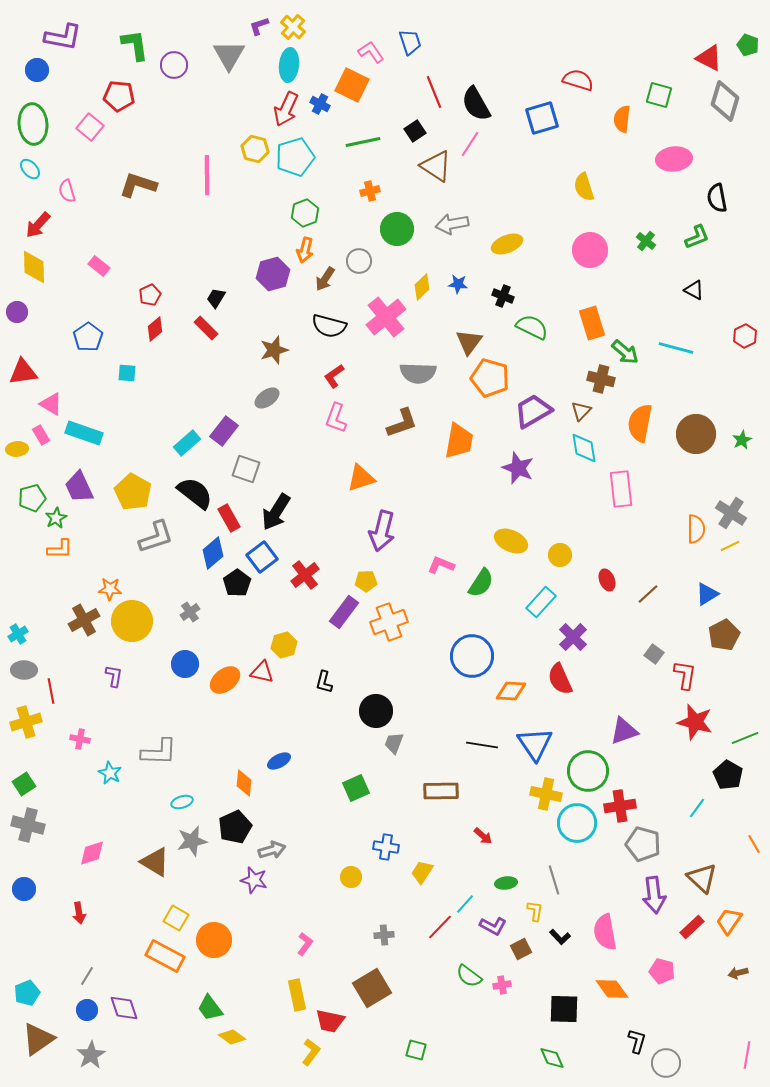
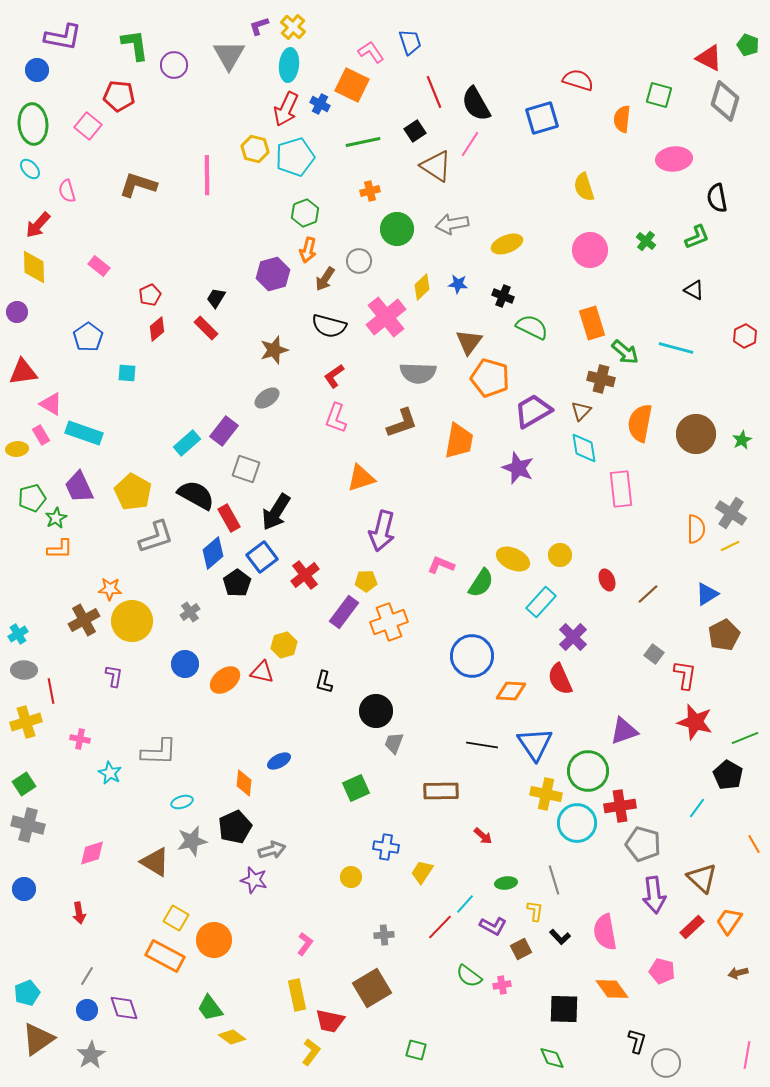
pink square at (90, 127): moved 2 px left, 1 px up
orange arrow at (305, 250): moved 3 px right
red diamond at (155, 329): moved 2 px right
black semicircle at (195, 493): moved 1 px right, 2 px down; rotated 9 degrees counterclockwise
yellow ellipse at (511, 541): moved 2 px right, 18 px down
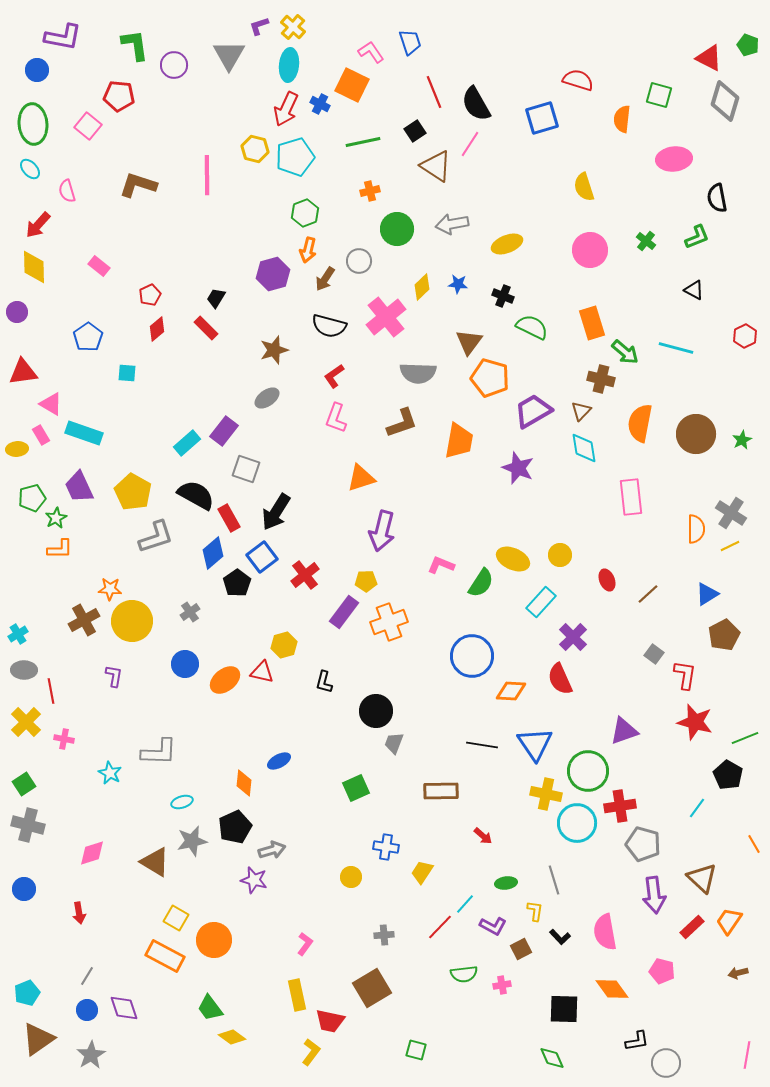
pink rectangle at (621, 489): moved 10 px right, 8 px down
yellow cross at (26, 722): rotated 28 degrees counterclockwise
pink cross at (80, 739): moved 16 px left
green semicircle at (469, 976): moved 5 px left, 2 px up; rotated 44 degrees counterclockwise
black L-shape at (637, 1041): rotated 65 degrees clockwise
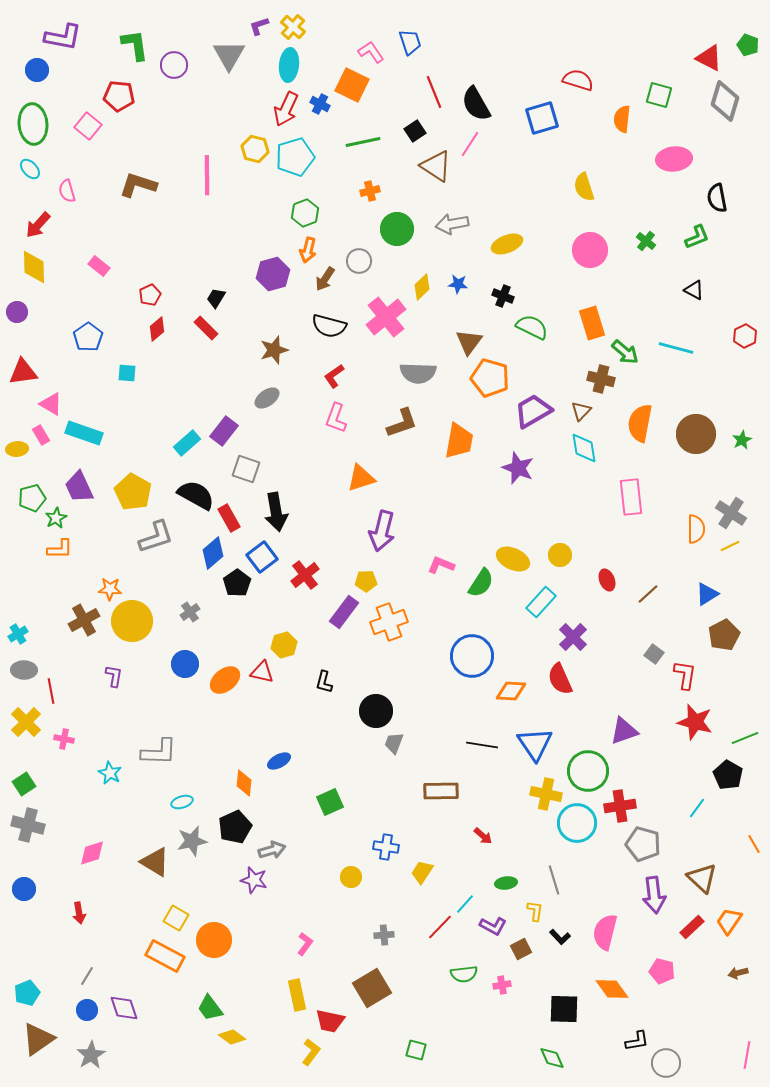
black arrow at (276, 512): rotated 42 degrees counterclockwise
green square at (356, 788): moved 26 px left, 14 px down
pink semicircle at (605, 932): rotated 24 degrees clockwise
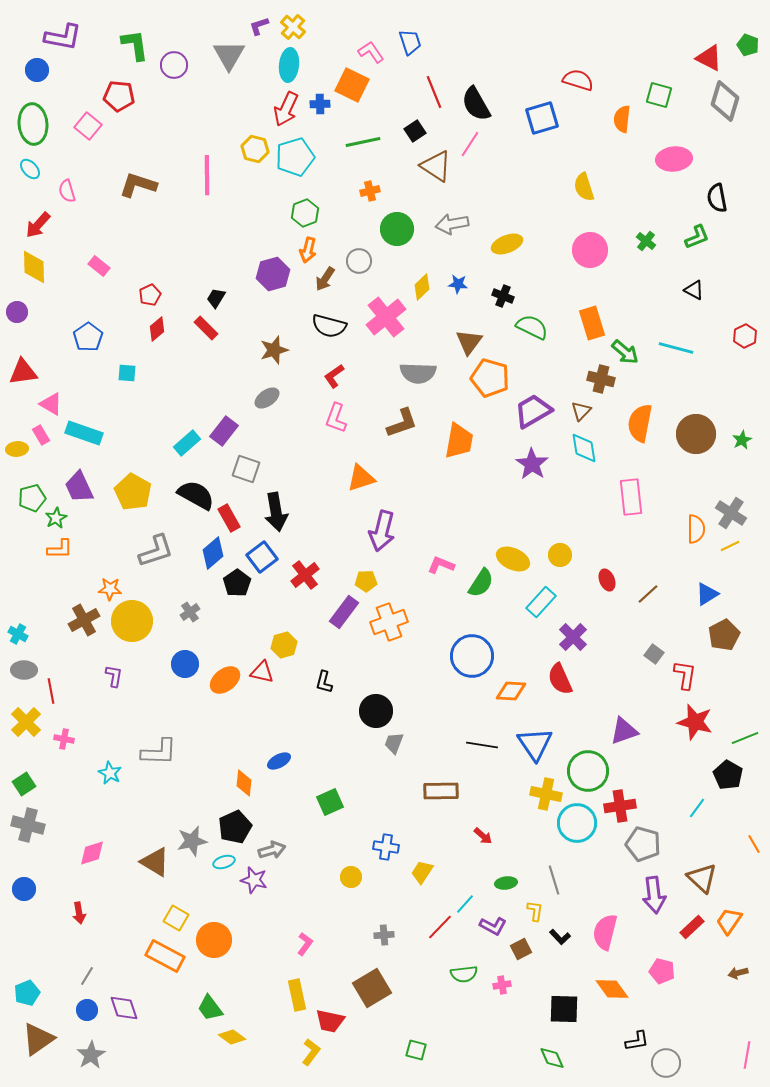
blue cross at (320, 104): rotated 30 degrees counterclockwise
purple star at (518, 468): moved 14 px right, 4 px up; rotated 12 degrees clockwise
gray L-shape at (156, 537): moved 14 px down
cyan cross at (18, 634): rotated 30 degrees counterclockwise
cyan ellipse at (182, 802): moved 42 px right, 60 px down
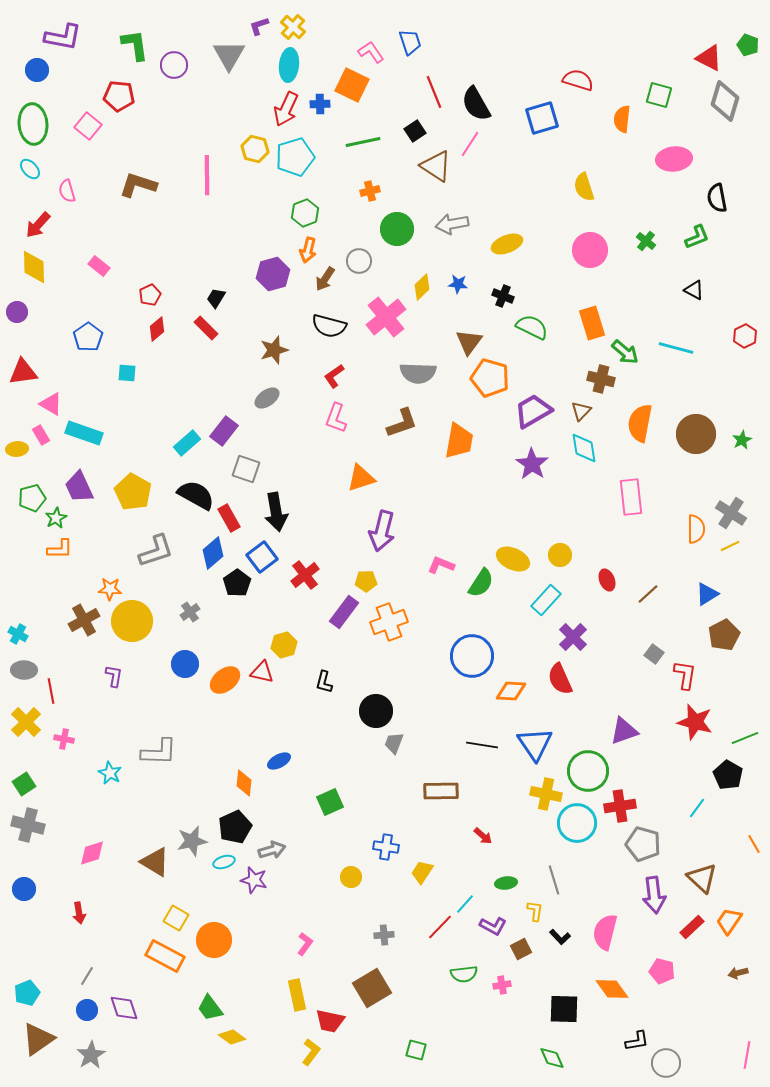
cyan rectangle at (541, 602): moved 5 px right, 2 px up
